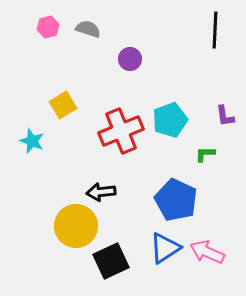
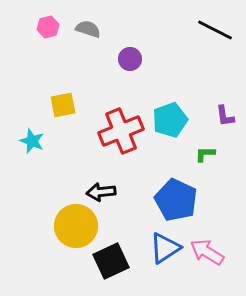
black line: rotated 66 degrees counterclockwise
yellow square: rotated 20 degrees clockwise
pink arrow: rotated 8 degrees clockwise
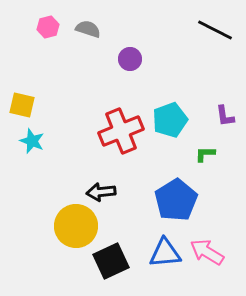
yellow square: moved 41 px left; rotated 24 degrees clockwise
blue pentagon: rotated 15 degrees clockwise
blue triangle: moved 5 px down; rotated 28 degrees clockwise
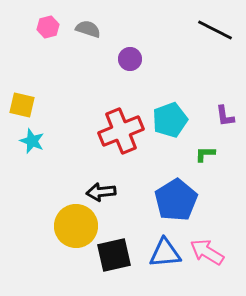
black square: moved 3 px right, 6 px up; rotated 12 degrees clockwise
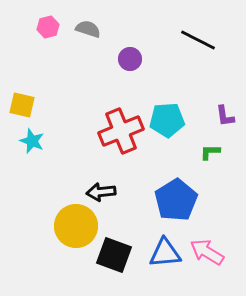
black line: moved 17 px left, 10 px down
cyan pentagon: moved 3 px left; rotated 16 degrees clockwise
green L-shape: moved 5 px right, 2 px up
black square: rotated 33 degrees clockwise
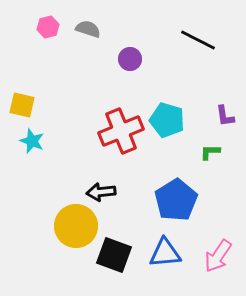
cyan pentagon: rotated 20 degrees clockwise
pink arrow: moved 11 px right, 4 px down; rotated 88 degrees counterclockwise
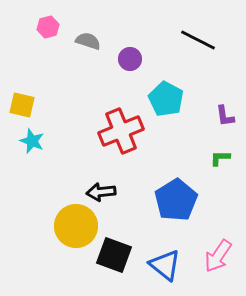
gray semicircle: moved 12 px down
cyan pentagon: moved 1 px left, 21 px up; rotated 12 degrees clockwise
green L-shape: moved 10 px right, 6 px down
blue triangle: moved 12 px down; rotated 44 degrees clockwise
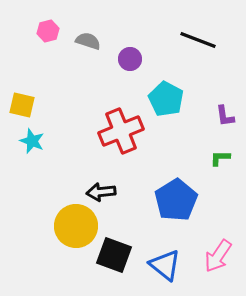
pink hexagon: moved 4 px down
black line: rotated 6 degrees counterclockwise
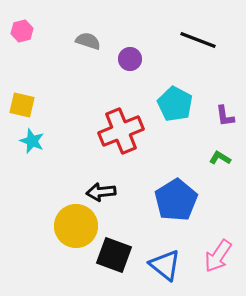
pink hexagon: moved 26 px left
cyan pentagon: moved 9 px right, 5 px down
green L-shape: rotated 30 degrees clockwise
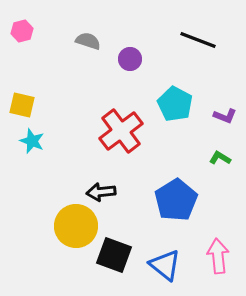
purple L-shape: rotated 60 degrees counterclockwise
red cross: rotated 15 degrees counterclockwise
pink arrow: rotated 140 degrees clockwise
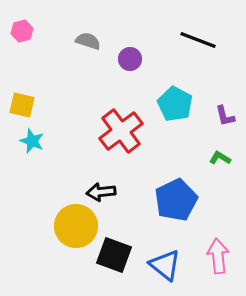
purple L-shape: rotated 55 degrees clockwise
blue pentagon: rotated 6 degrees clockwise
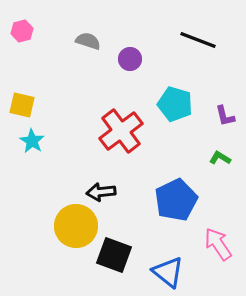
cyan pentagon: rotated 12 degrees counterclockwise
cyan star: rotated 10 degrees clockwise
pink arrow: moved 12 px up; rotated 28 degrees counterclockwise
blue triangle: moved 3 px right, 7 px down
